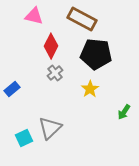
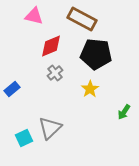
red diamond: rotated 40 degrees clockwise
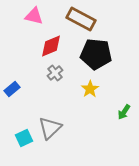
brown rectangle: moved 1 px left
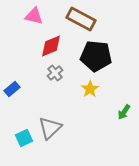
black pentagon: moved 2 px down
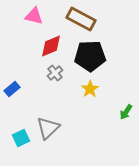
black pentagon: moved 6 px left; rotated 8 degrees counterclockwise
green arrow: moved 2 px right
gray triangle: moved 2 px left
cyan square: moved 3 px left
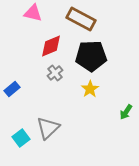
pink triangle: moved 1 px left, 3 px up
black pentagon: moved 1 px right
cyan square: rotated 12 degrees counterclockwise
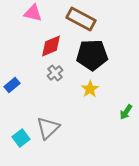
black pentagon: moved 1 px right, 1 px up
blue rectangle: moved 4 px up
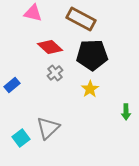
red diamond: moved 1 px left, 1 px down; rotated 65 degrees clockwise
green arrow: rotated 35 degrees counterclockwise
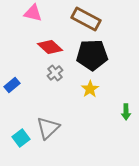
brown rectangle: moved 5 px right
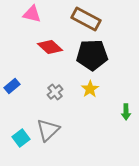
pink triangle: moved 1 px left, 1 px down
gray cross: moved 19 px down
blue rectangle: moved 1 px down
gray triangle: moved 2 px down
